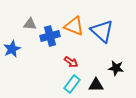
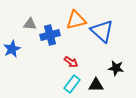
orange triangle: moved 2 px right, 6 px up; rotated 35 degrees counterclockwise
blue cross: moved 1 px up
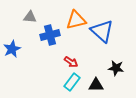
gray triangle: moved 7 px up
cyan rectangle: moved 2 px up
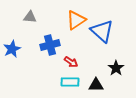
orange triangle: rotated 20 degrees counterclockwise
blue cross: moved 10 px down
black star: rotated 28 degrees clockwise
cyan rectangle: moved 2 px left; rotated 54 degrees clockwise
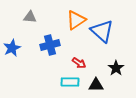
blue star: moved 1 px up
red arrow: moved 8 px right, 1 px down
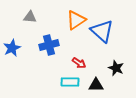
blue cross: moved 1 px left
black star: rotated 14 degrees counterclockwise
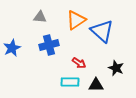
gray triangle: moved 10 px right
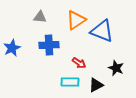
blue triangle: rotated 20 degrees counterclockwise
blue cross: rotated 12 degrees clockwise
black triangle: rotated 28 degrees counterclockwise
